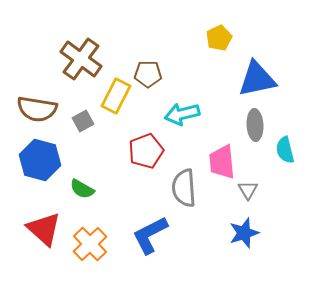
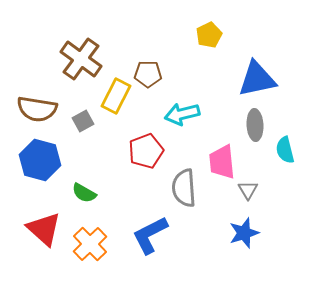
yellow pentagon: moved 10 px left, 3 px up
green semicircle: moved 2 px right, 4 px down
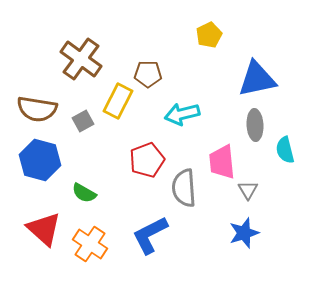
yellow rectangle: moved 2 px right, 5 px down
red pentagon: moved 1 px right, 9 px down
orange cross: rotated 12 degrees counterclockwise
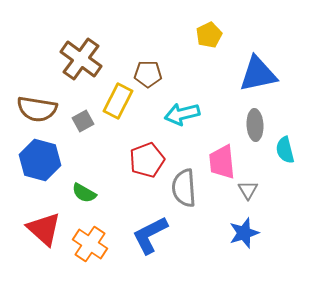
blue triangle: moved 1 px right, 5 px up
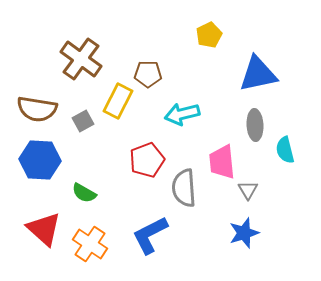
blue hexagon: rotated 12 degrees counterclockwise
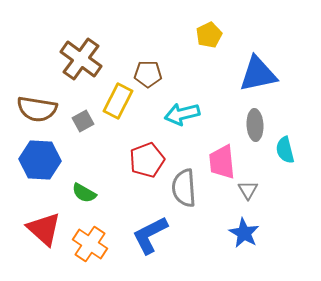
blue star: rotated 24 degrees counterclockwise
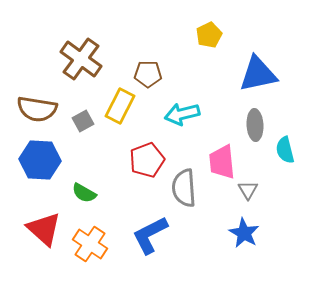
yellow rectangle: moved 2 px right, 5 px down
